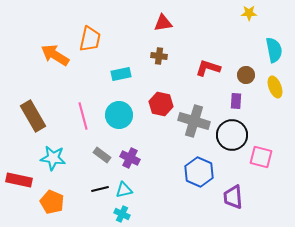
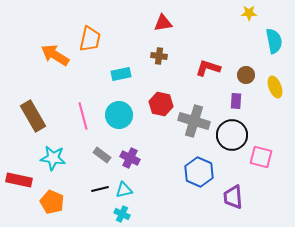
cyan semicircle: moved 9 px up
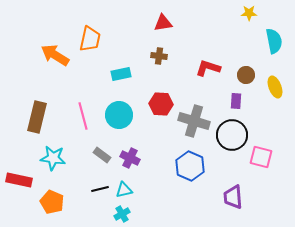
red hexagon: rotated 10 degrees counterclockwise
brown rectangle: moved 4 px right, 1 px down; rotated 44 degrees clockwise
blue hexagon: moved 9 px left, 6 px up
cyan cross: rotated 35 degrees clockwise
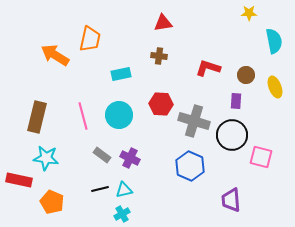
cyan star: moved 7 px left
purple trapezoid: moved 2 px left, 3 px down
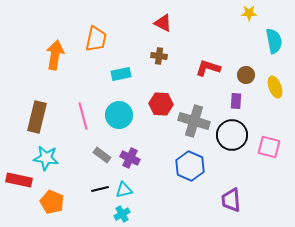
red triangle: rotated 36 degrees clockwise
orange trapezoid: moved 6 px right
orange arrow: rotated 68 degrees clockwise
pink square: moved 8 px right, 10 px up
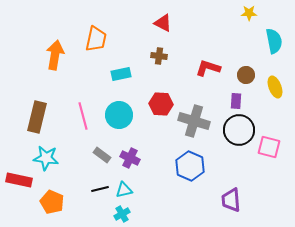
black circle: moved 7 px right, 5 px up
